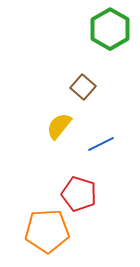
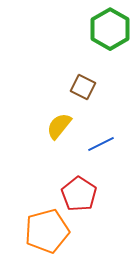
brown square: rotated 15 degrees counterclockwise
red pentagon: rotated 16 degrees clockwise
orange pentagon: rotated 12 degrees counterclockwise
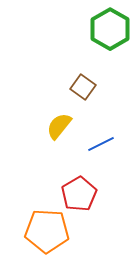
brown square: rotated 10 degrees clockwise
red pentagon: rotated 8 degrees clockwise
orange pentagon: rotated 18 degrees clockwise
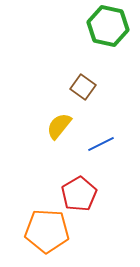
green hexagon: moved 2 px left, 3 px up; rotated 18 degrees counterclockwise
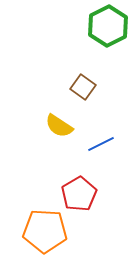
green hexagon: rotated 21 degrees clockwise
yellow semicircle: rotated 96 degrees counterclockwise
orange pentagon: moved 2 px left
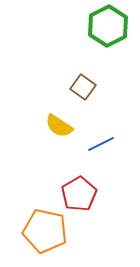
orange pentagon: rotated 9 degrees clockwise
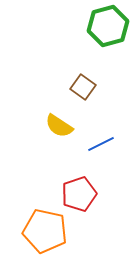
green hexagon: rotated 12 degrees clockwise
red pentagon: rotated 12 degrees clockwise
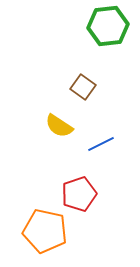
green hexagon: rotated 9 degrees clockwise
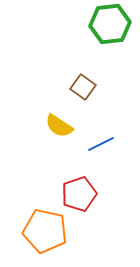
green hexagon: moved 2 px right, 2 px up
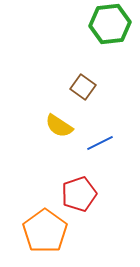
blue line: moved 1 px left, 1 px up
orange pentagon: rotated 24 degrees clockwise
